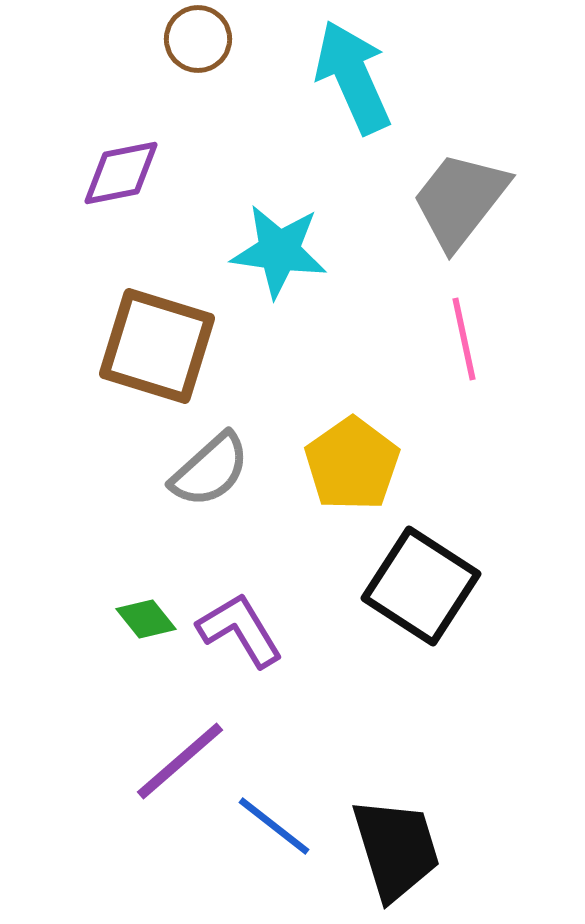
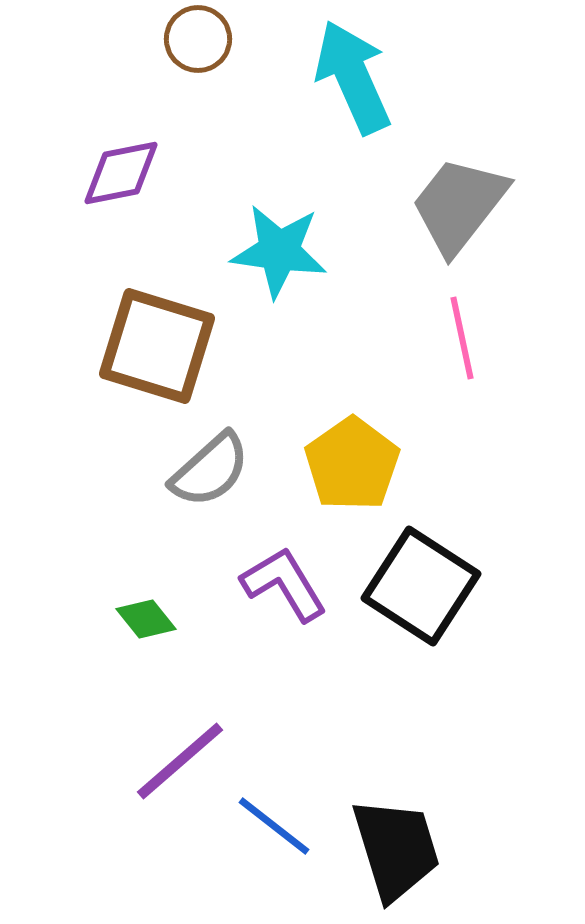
gray trapezoid: moved 1 px left, 5 px down
pink line: moved 2 px left, 1 px up
purple L-shape: moved 44 px right, 46 px up
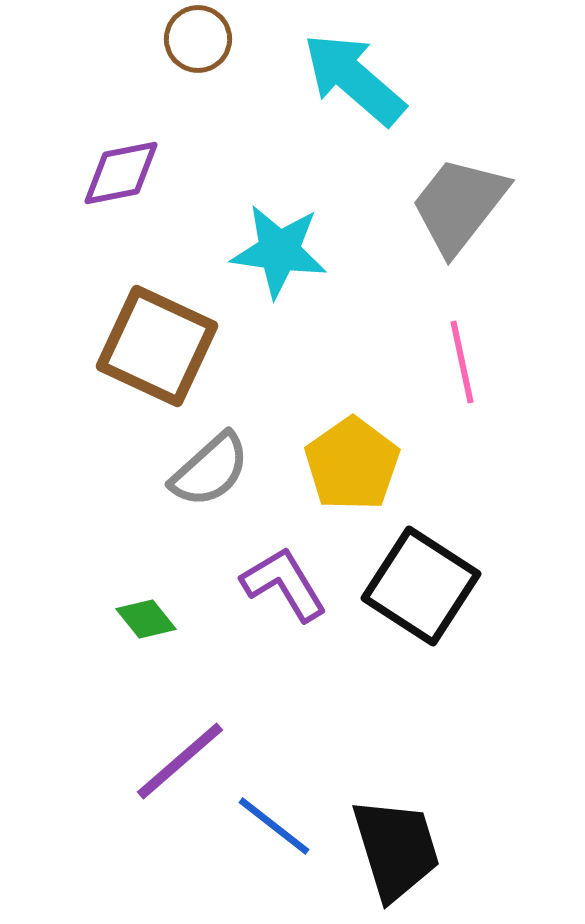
cyan arrow: moved 1 px right, 2 px down; rotated 25 degrees counterclockwise
pink line: moved 24 px down
brown square: rotated 8 degrees clockwise
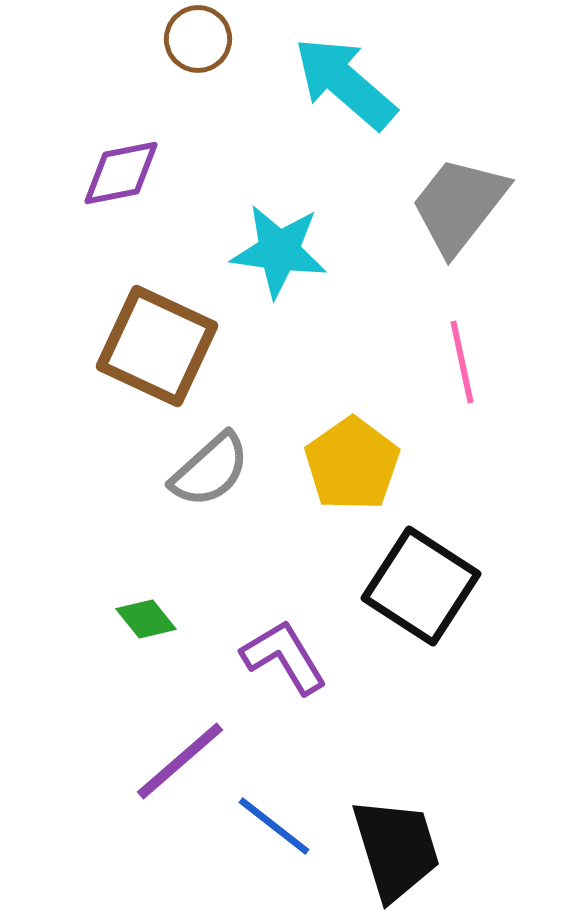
cyan arrow: moved 9 px left, 4 px down
purple L-shape: moved 73 px down
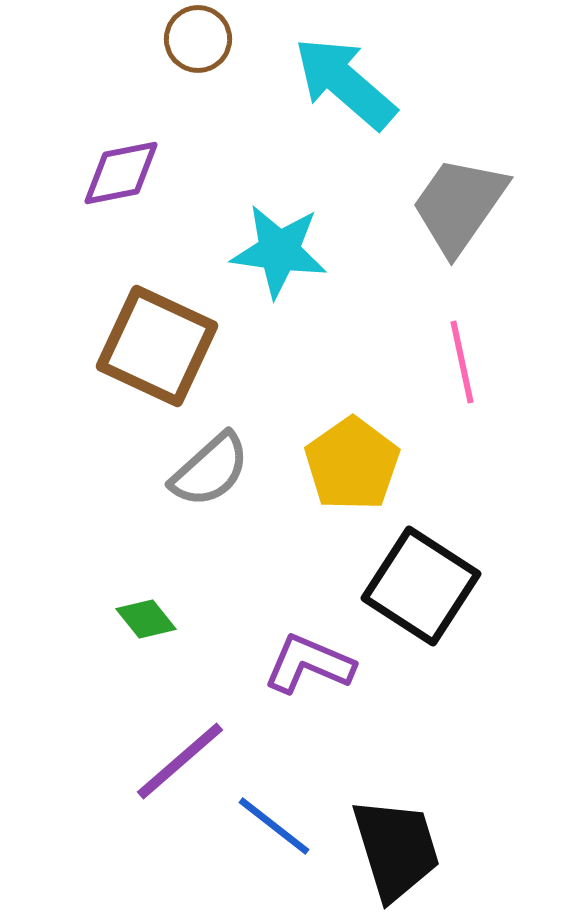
gray trapezoid: rotated 3 degrees counterclockwise
purple L-shape: moved 25 px right, 7 px down; rotated 36 degrees counterclockwise
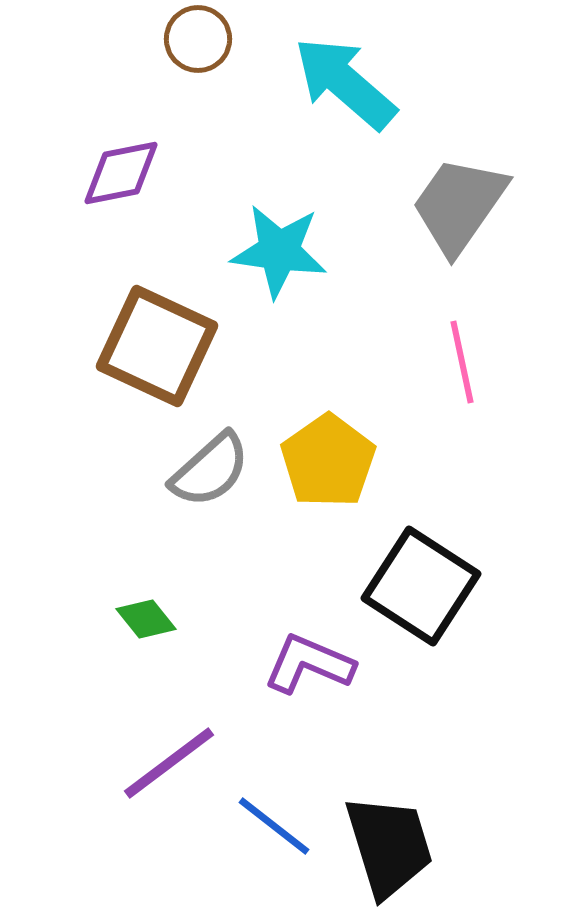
yellow pentagon: moved 24 px left, 3 px up
purple line: moved 11 px left, 2 px down; rotated 4 degrees clockwise
black trapezoid: moved 7 px left, 3 px up
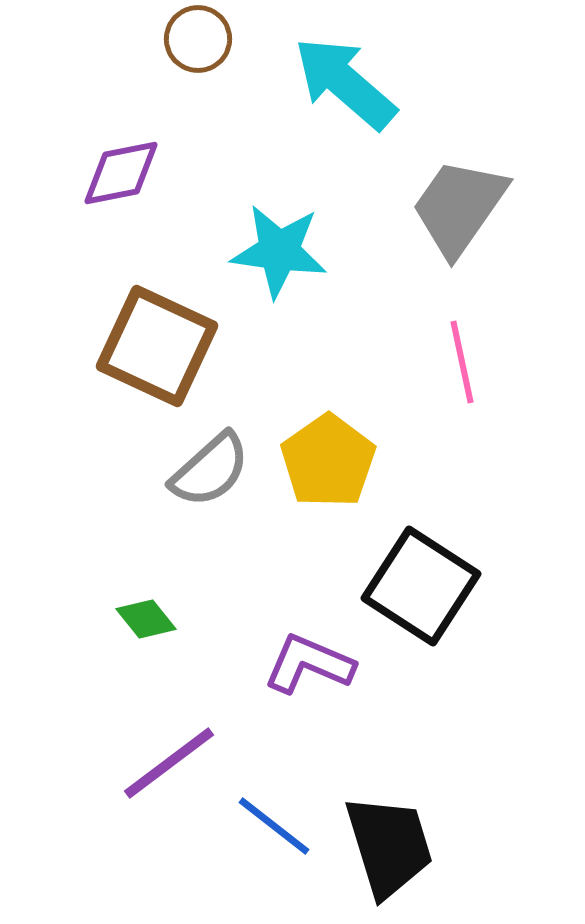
gray trapezoid: moved 2 px down
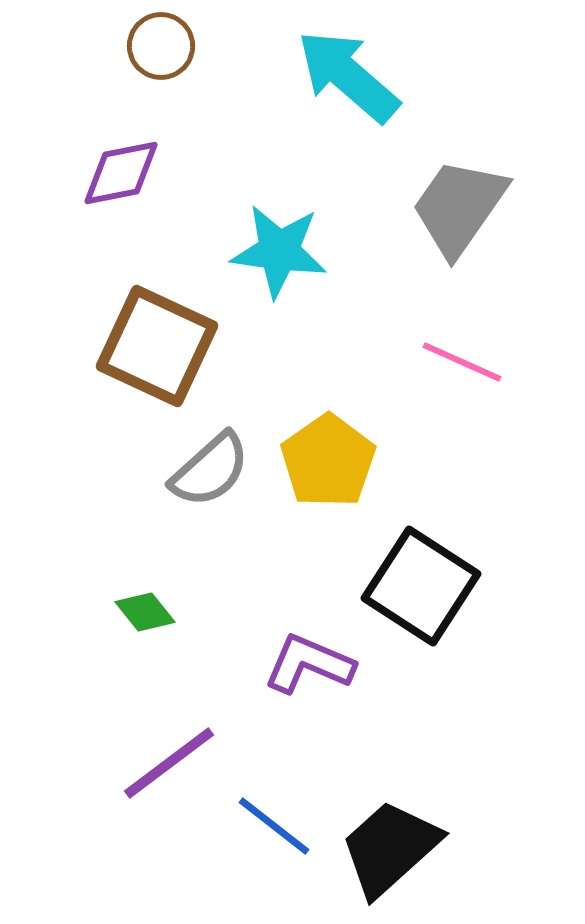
brown circle: moved 37 px left, 7 px down
cyan arrow: moved 3 px right, 7 px up
pink line: rotated 54 degrees counterclockwise
green diamond: moved 1 px left, 7 px up
black trapezoid: moved 1 px right, 2 px down; rotated 115 degrees counterclockwise
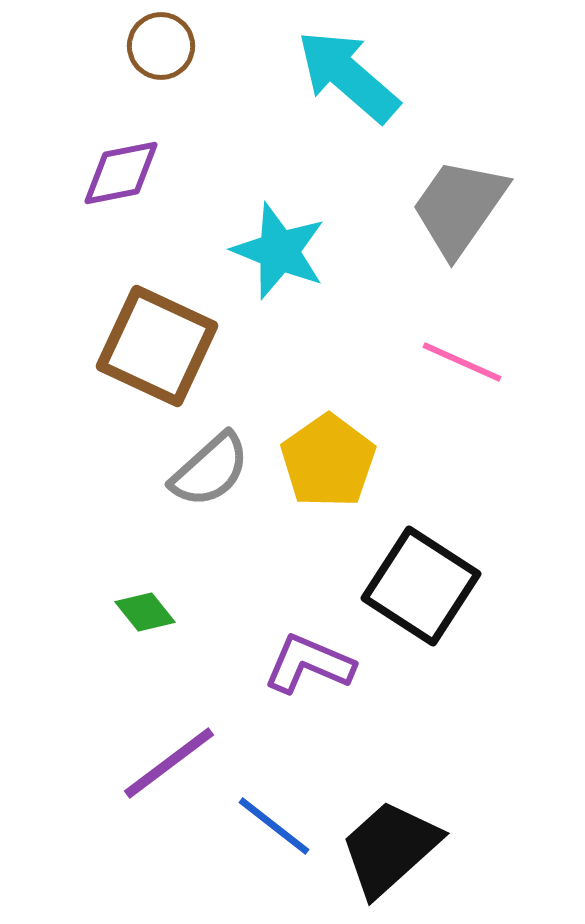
cyan star: rotated 14 degrees clockwise
